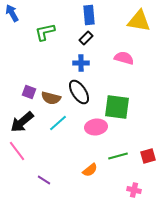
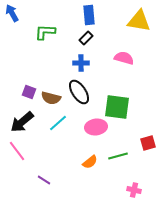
green L-shape: rotated 15 degrees clockwise
red square: moved 13 px up
orange semicircle: moved 8 px up
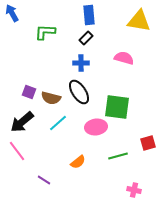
orange semicircle: moved 12 px left
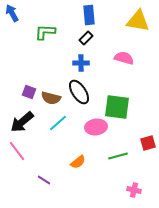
yellow triangle: moved 1 px left
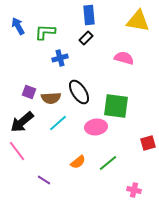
blue arrow: moved 6 px right, 13 px down
blue cross: moved 21 px left, 5 px up; rotated 14 degrees counterclockwise
brown semicircle: rotated 18 degrees counterclockwise
green square: moved 1 px left, 1 px up
green line: moved 10 px left, 7 px down; rotated 24 degrees counterclockwise
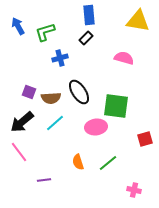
green L-shape: rotated 20 degrees counterclockwise
cyan line: moved 3 px left
red square: moved 3 px left, 4 px up
pink line: moved 2 px right, 1 px down
orange semicircle: rotated 112 degrees clockwise
purple line: rotated 40 degrees counterclockwise
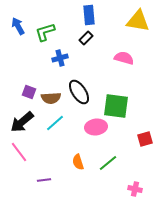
pink cross: moved 1 px right, 1 px up
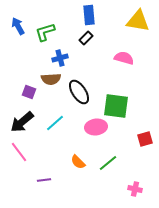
brown semicircle: moved 19 px up
orange semicircle: rotated 28 degrees counterclockwise
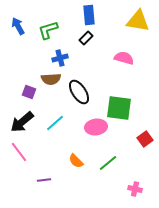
green L-shape: moved 3 px right, 2 px up
green square: moved 3 px right, 2 px down
red square: rotated 21 degrees counterclockwise
orange semicircle: moved 2 px left, 1 px up
